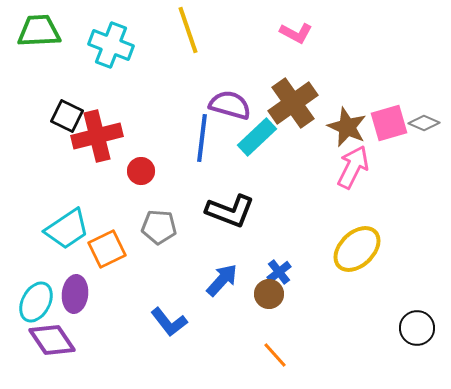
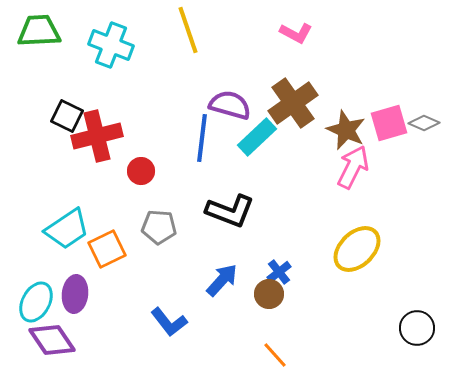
brown star: moved 1 px left, 3 px down
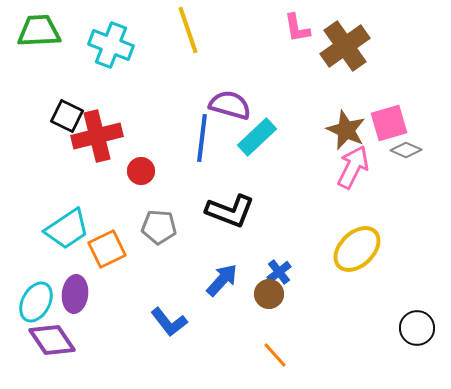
pink L-shape: moved 1 px right, 5 px up; rotated 52 degrees clockwise
brown cross: moved 52 px right, 57 px up
gray diamond: moved 18 px left, 27 px down
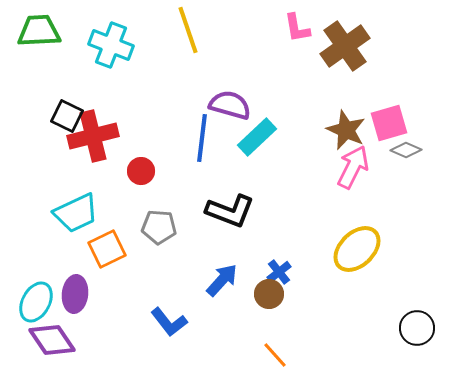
red cross: moved 4 px left
cyan trapezoid: moved 9 px right, 16 px up; rotated 9 degrees clockwise
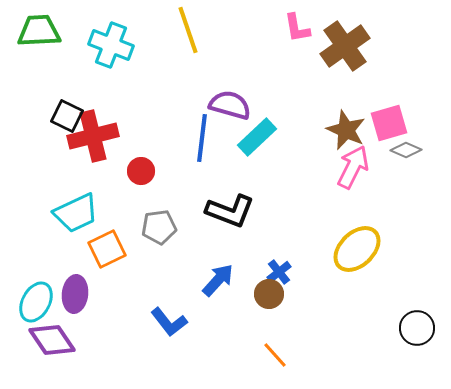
gray pentagon: rotated 12 degrees counterclockwise
blue arrow: moved 4 px left
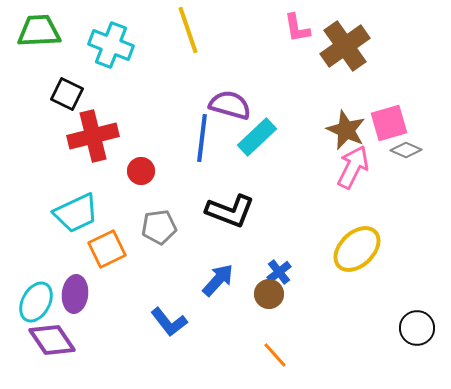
black square: moved 22 px up
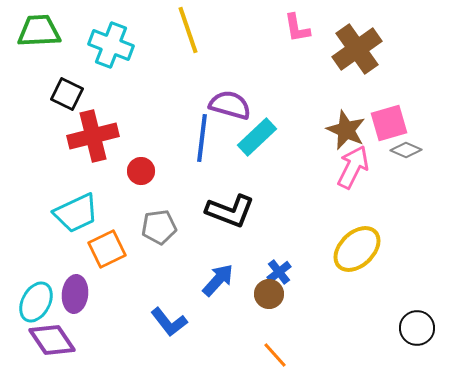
brown cross: moved 12 px right, 3 px down
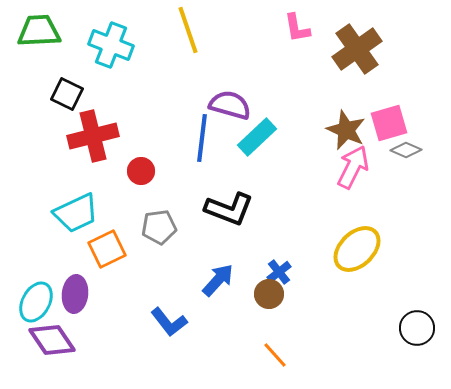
black L-shape: moved 1 px left, 2 px up
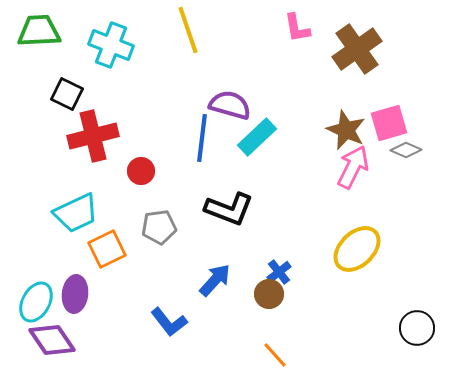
blue arrow: moved 3 px left
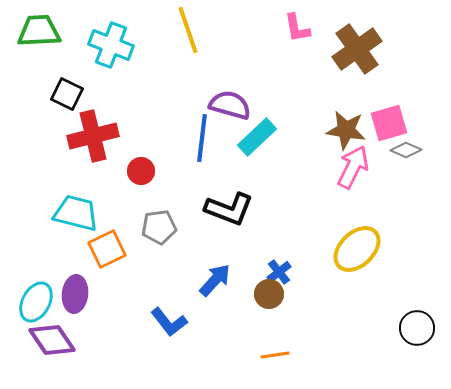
brown star: rotated 15 degrees counterclockwise
cyan trapezoid: rotated 141 degrees counterclockwise
orange line: rotated 56 degrees counterclockwise
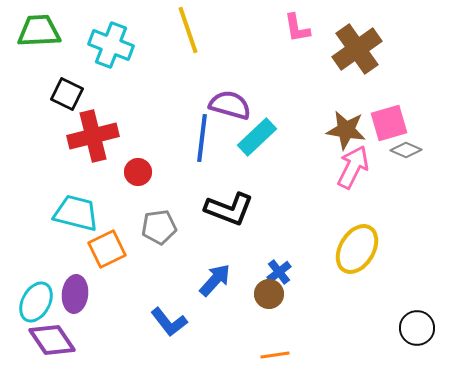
red circle: moved 3 px left, 1 px down
yellow ellipse: rotated 15 degrees counterclockwise
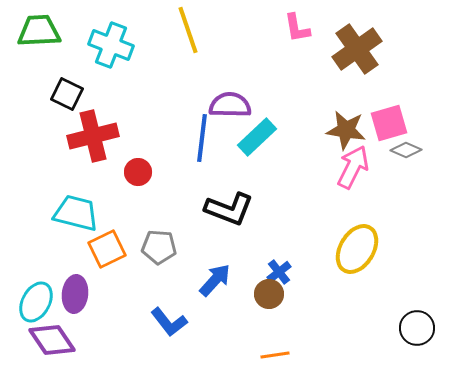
purple semicircle: rotated 15 degrees counterclockwise
gray pentagon: moved 20 px down; rotated 12 degrees clockwise
